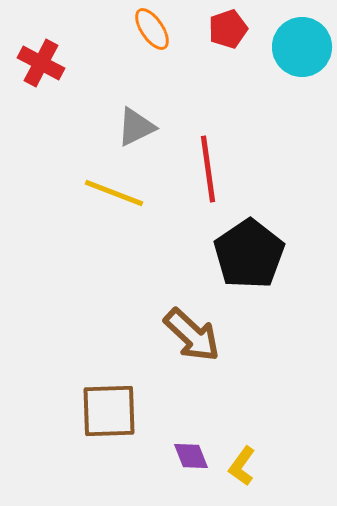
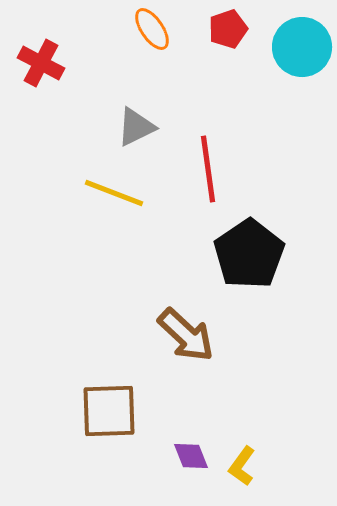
brown arrow: moved 6 px left
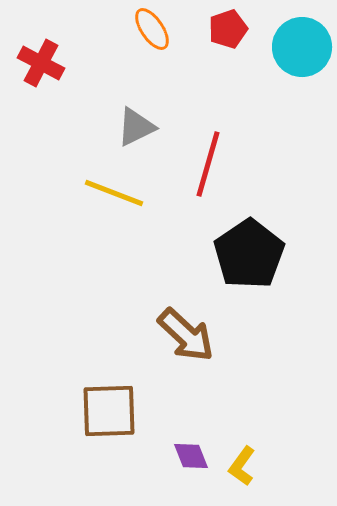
red line: moved 5 px up; rotated 24 degrees clockwise
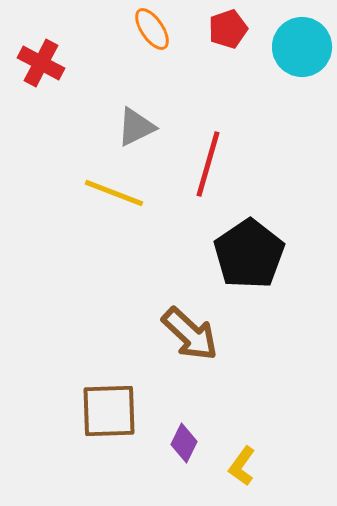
brown arrow: moved 4 px right, 1 px up
purple diamond: moved 7 px left, 13 px up; rotated 48 degrees clockwise
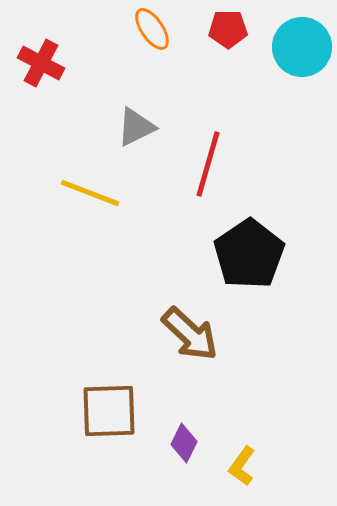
red pentagon: rotated 18 degrees clockwise
yellow line: moved 24 px left
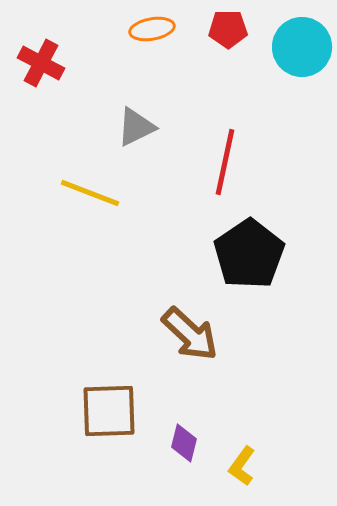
orange ellipse: rotated 66 degrees counterclockwise
red line: moved 17 px right, 2 px up; rotated 4 degrees counterclockwise
purple diamond: rotated 12 degrees counterclockwise
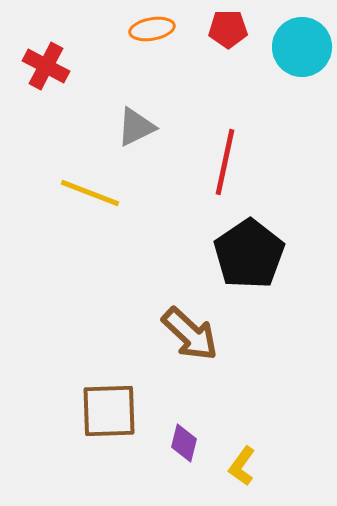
red cross: moved 5 px right, 3 px down
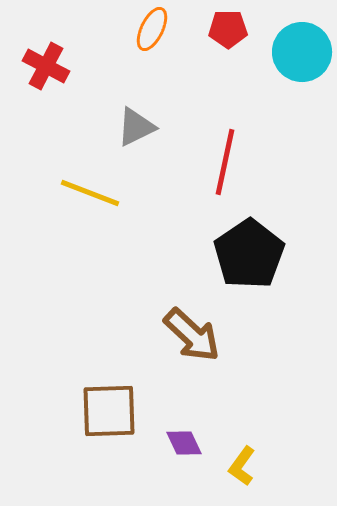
orange ellipse: rotated 54 degrees counterclockwise
cyan circle: moved 5 px down
brown arrow: moved 2 px right, 1 px down
purple diamond: rotated 39 degrees counterclockwise
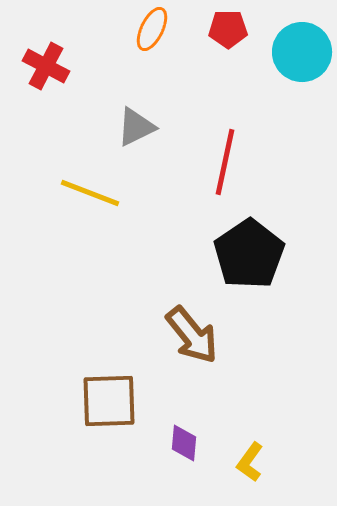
brown arrow: rotated 8 degrees clockwise
brown square: moved 10 px up
purple diamond: rotated 30 degrees clockwise
yellow L-shape: moved 8 px right, 4 px up
